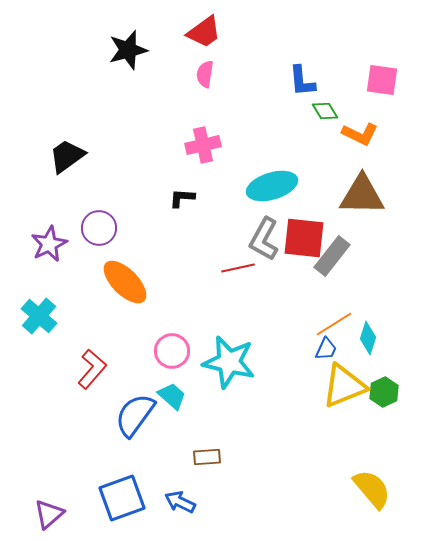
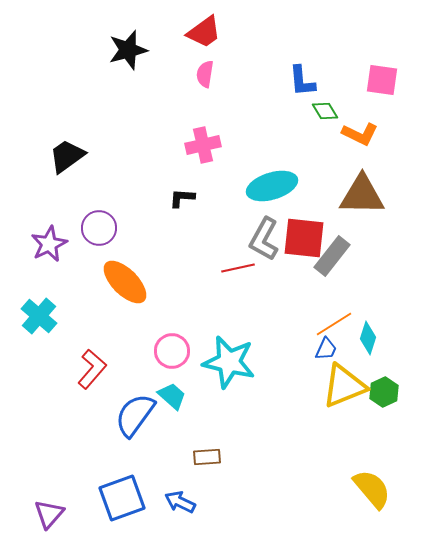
purple triangle: rotated 8 degrees counterclockwise
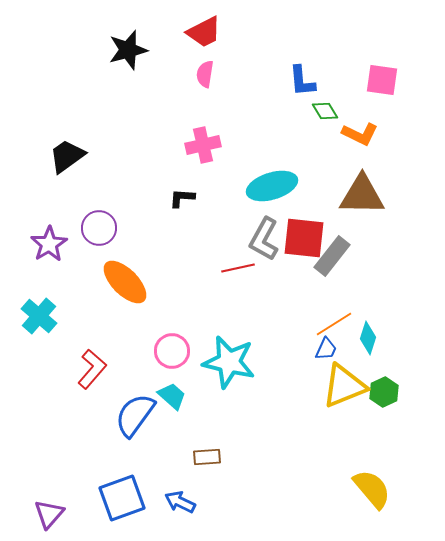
red trapezoid: rotated 9 degrees clockwise
purple star: rotated 6 degrees counterclockwise
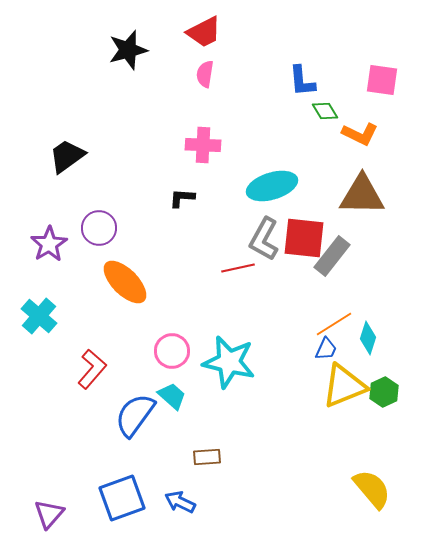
pink cross: rotated 16 degrees clockwise
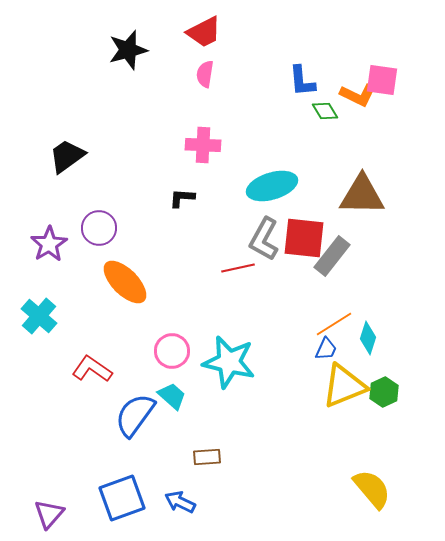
orange L-shape: moved 2 px left, 39 px up
red L-shape: rotated 96 degrees counterclockwise
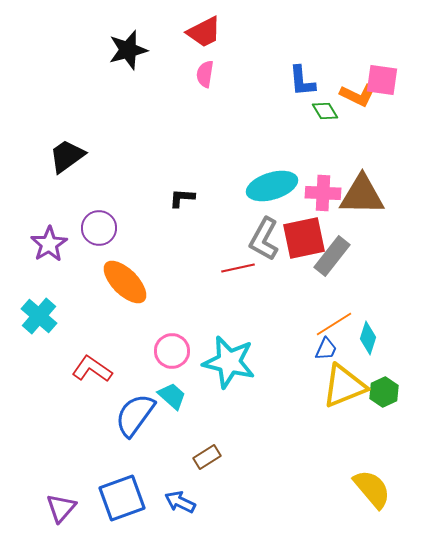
pink cross: moved 120 px right, 48 px down
red square: rotated 18 degrees counterclockwise
brown rectangle: rotated 28 degrees counterclockwise
purple triangle: moved 12 px right, 6 px up
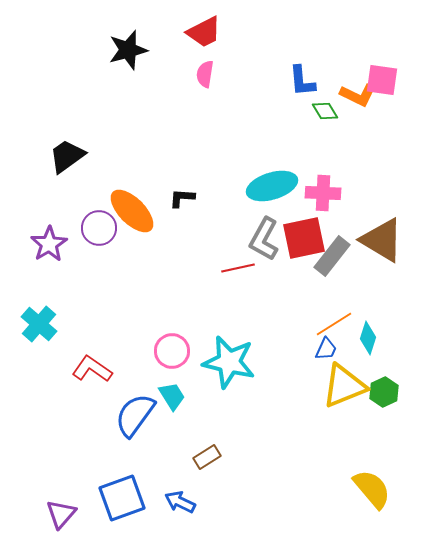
brown triangle: moved 20 px right, 45 px down; rotated 30 degrees clockwise
orange ellipse: moved 7 px right, 71 px up
cyan cross: moved 8 px down
cyan trapezoid: rotated 16 degrees clockwise
purple triangle: moved 6 px down
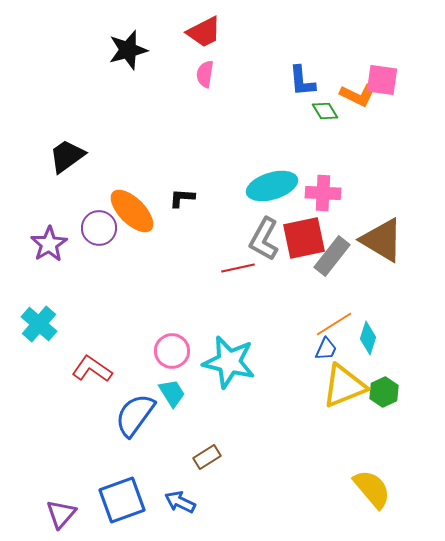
cyan trapezoid: moved 3 px up
blue square: moved 2 px down
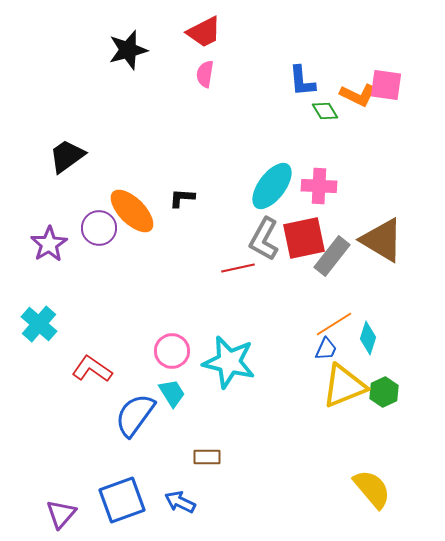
pink square: moved 4 px right, 5 px down
cyan ellipse: rotated 36 degrees counterclockwise
pink cross: moved 4 px left, 7 px up
brown rectangle: rotated 32 degrees clockwise
